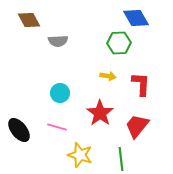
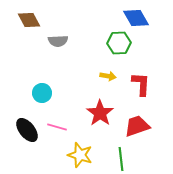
cyan circle: moved 18 px left
red trapezoid: rotated 32 degrees clockwise
black ellipse: moved 8 px right
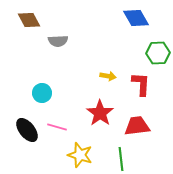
green hexagon: moved 39 px right, 10 px down
red trapezoid: rotated 12 degrees clockwise
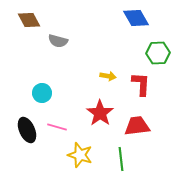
gray semicircle: rotated 18 degrees clockwise
black ellipse: rotated 15 degrees clockwise
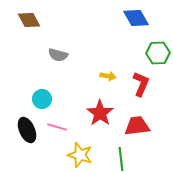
gray semicircle: moved 14 px down
red L-shape: rotated 20 degrees clockwise
cyan circle: moved 6 px down
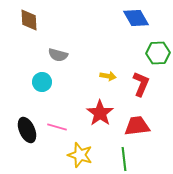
brown diamond: rotated 25 degrees clockwise
cyan circle: moved 17 px up
green line: moved 3 px right
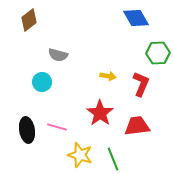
brown diamond: rotated 55 degrees clockwise
black ellipse: rotated 15 degrees clockwise
green line: moved 11 px left; rotated 15 degrees counterclockwise
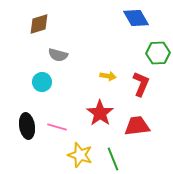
brown diamond: moved 10 px right, 4 px down; rotated 20 degrees clockwise
black ellipse: moved 4 px up
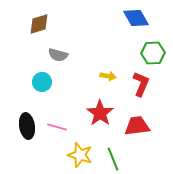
green hexagon: moved 5 px left
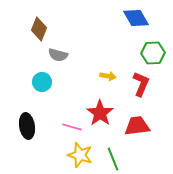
brown diamond: moved 5 px down; rotated 50 degrees counterclockwise
pink line: moved 15 px right
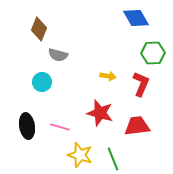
red star: rotated 20 degrees counterclockwise
pink line: moved 12 px left
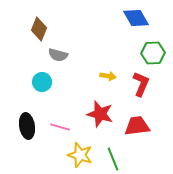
red star: moved 1 px down
